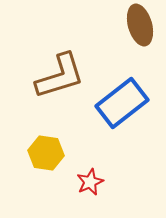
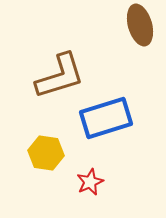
blue rectangle: moved 16 px left, 15 px down; rotated 21 degrees clockwise
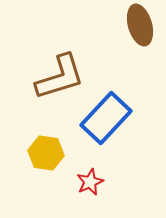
brown L-shape: moved 1 px down
blue rectangle: rotated 30 degrees counterclockwise
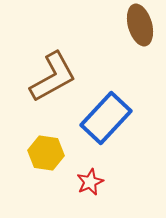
brown L-shape: moved 7 px left; rotated 12 degrees counterclockwise
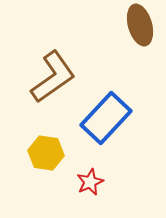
brown L-shape: rotated 6 degrees counterclockwise
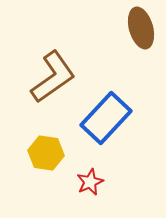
brown ellipse: moved 1 px right, 3 px down
